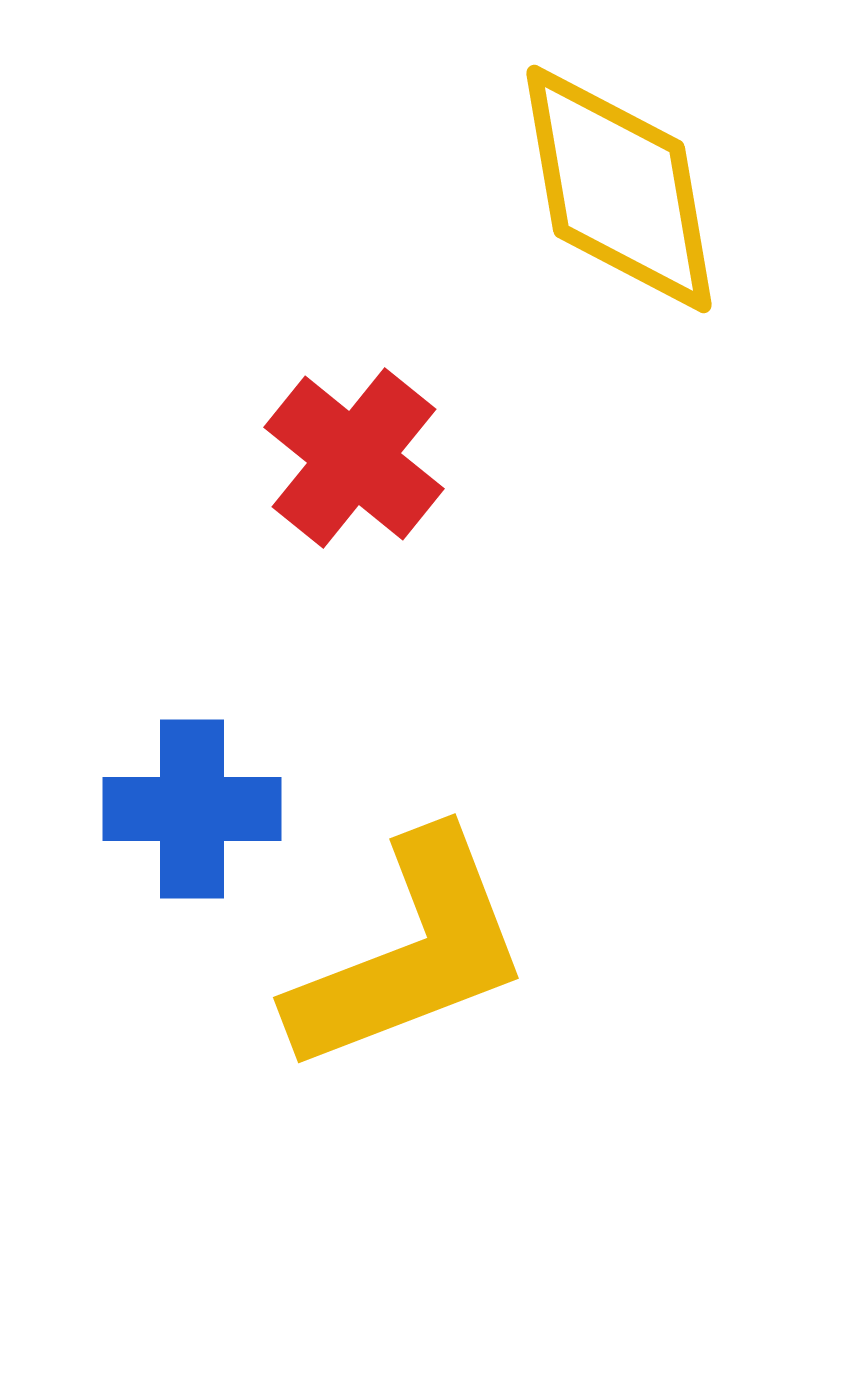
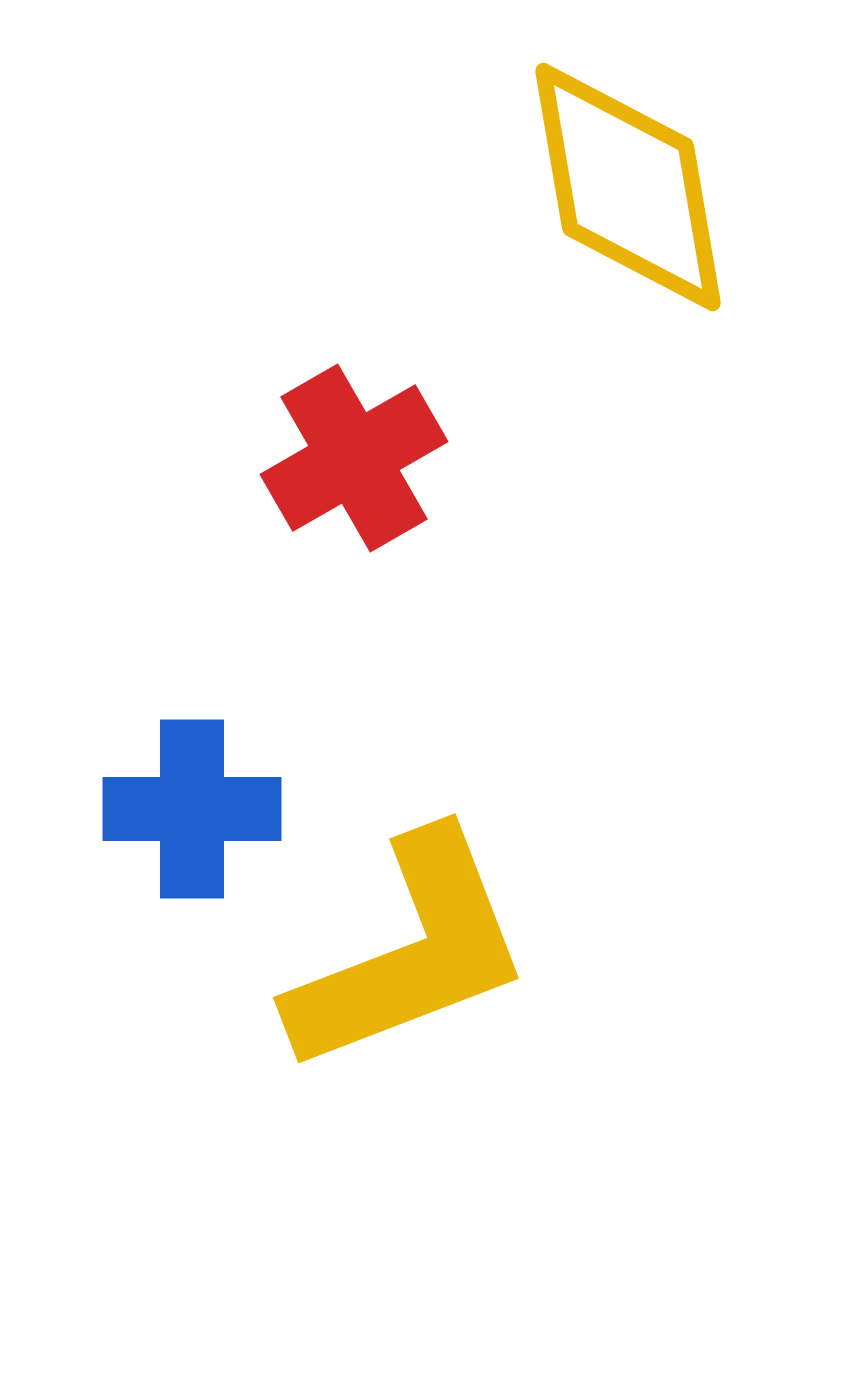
yellow diamond: moved 9 px right, 2 px up
red cross: rotated 21 degrees clockwise
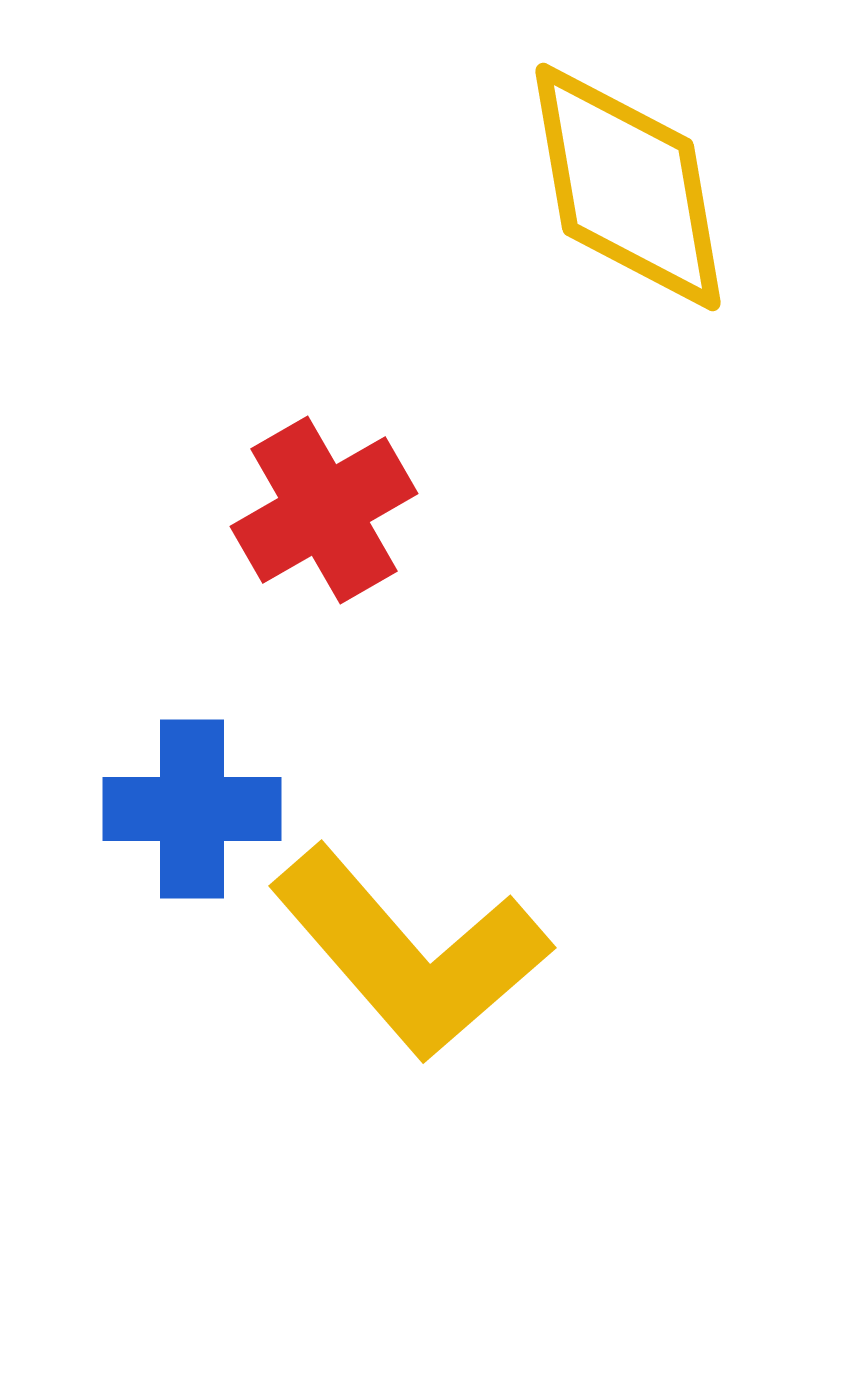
red cross: moved 30 px left, 52 px down
yellow L-shape: rotated 70 degrees clockwise
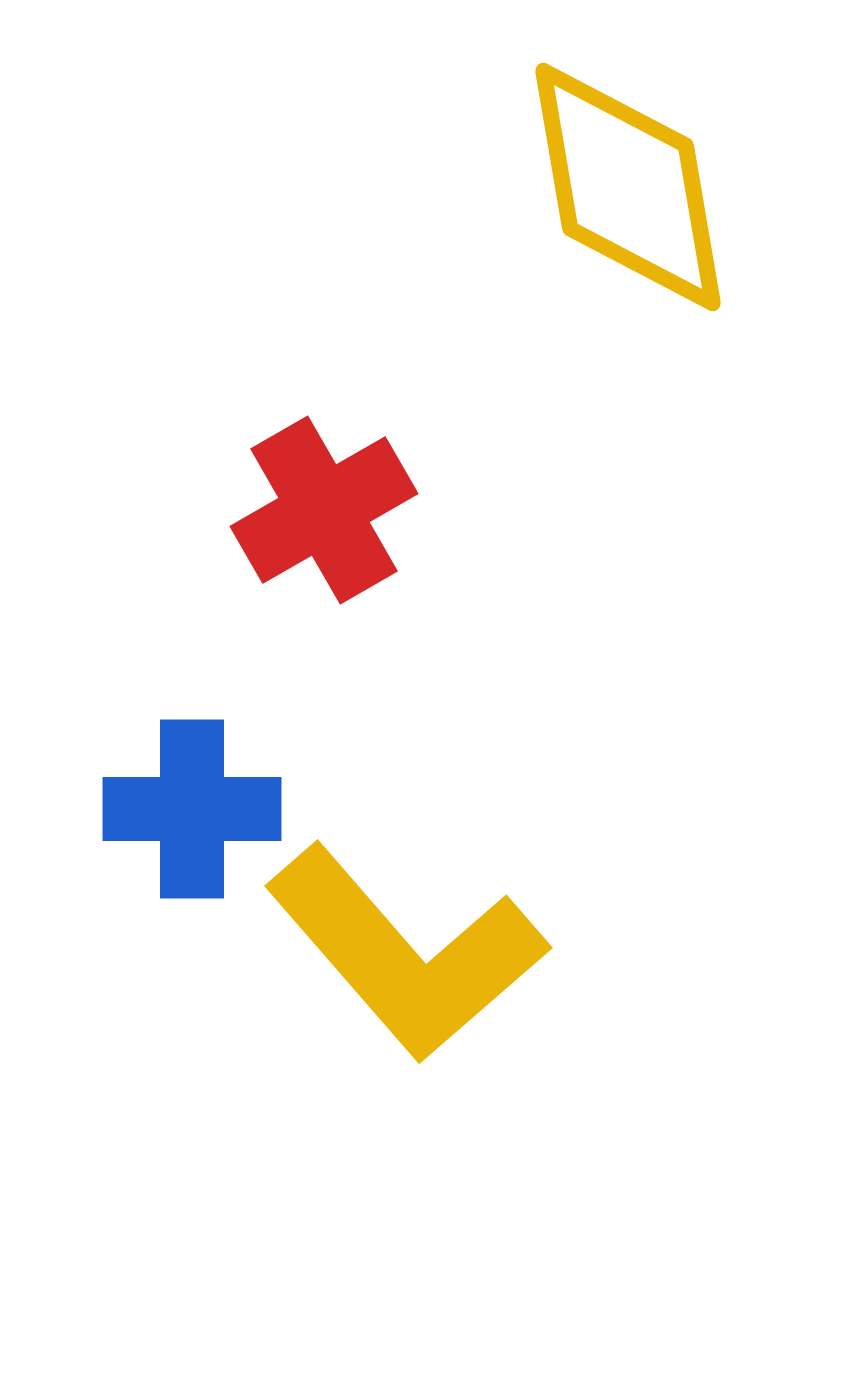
yellow L-shape: moved 4 px left
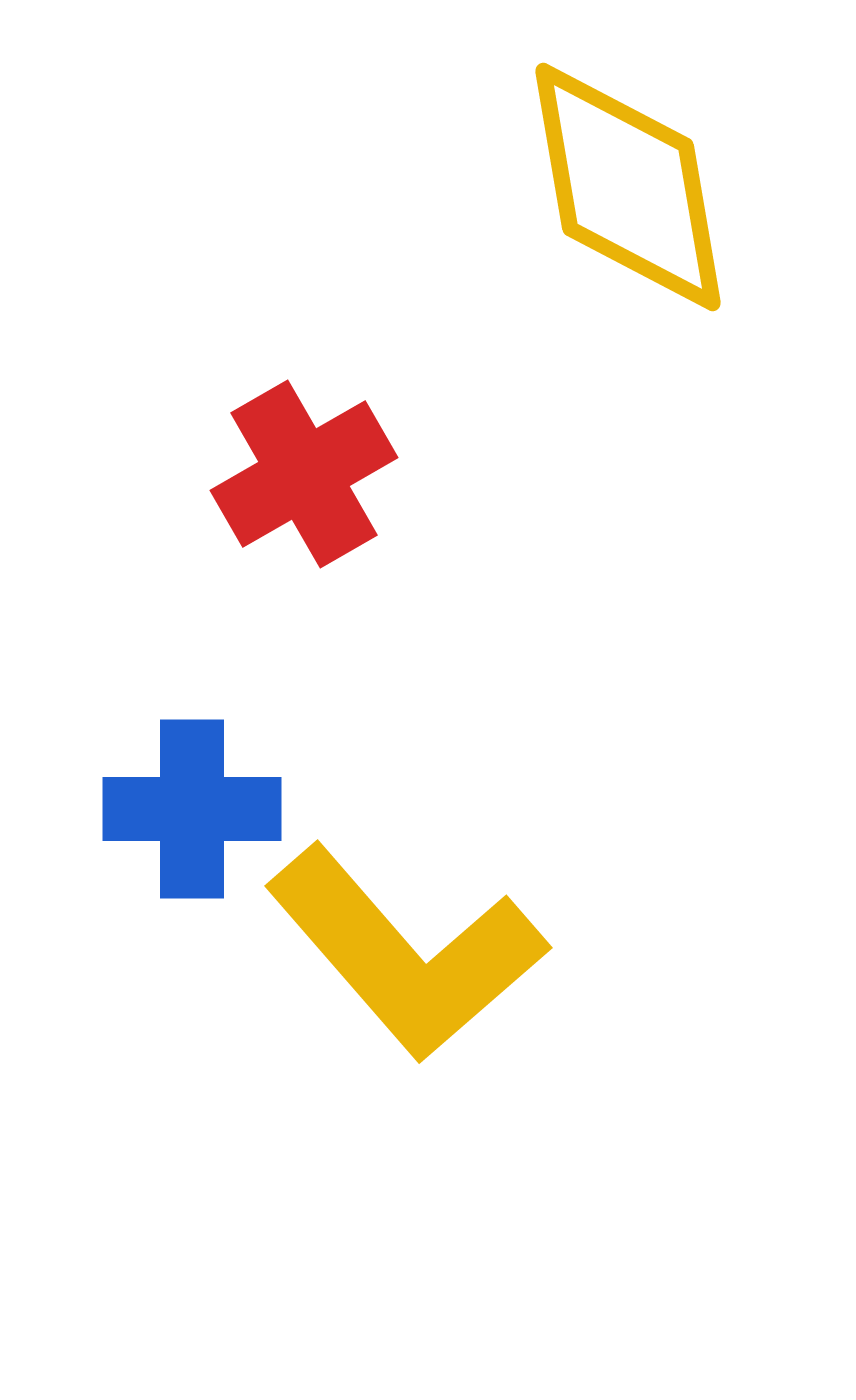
red cross: moved 20 px left, 36 px up
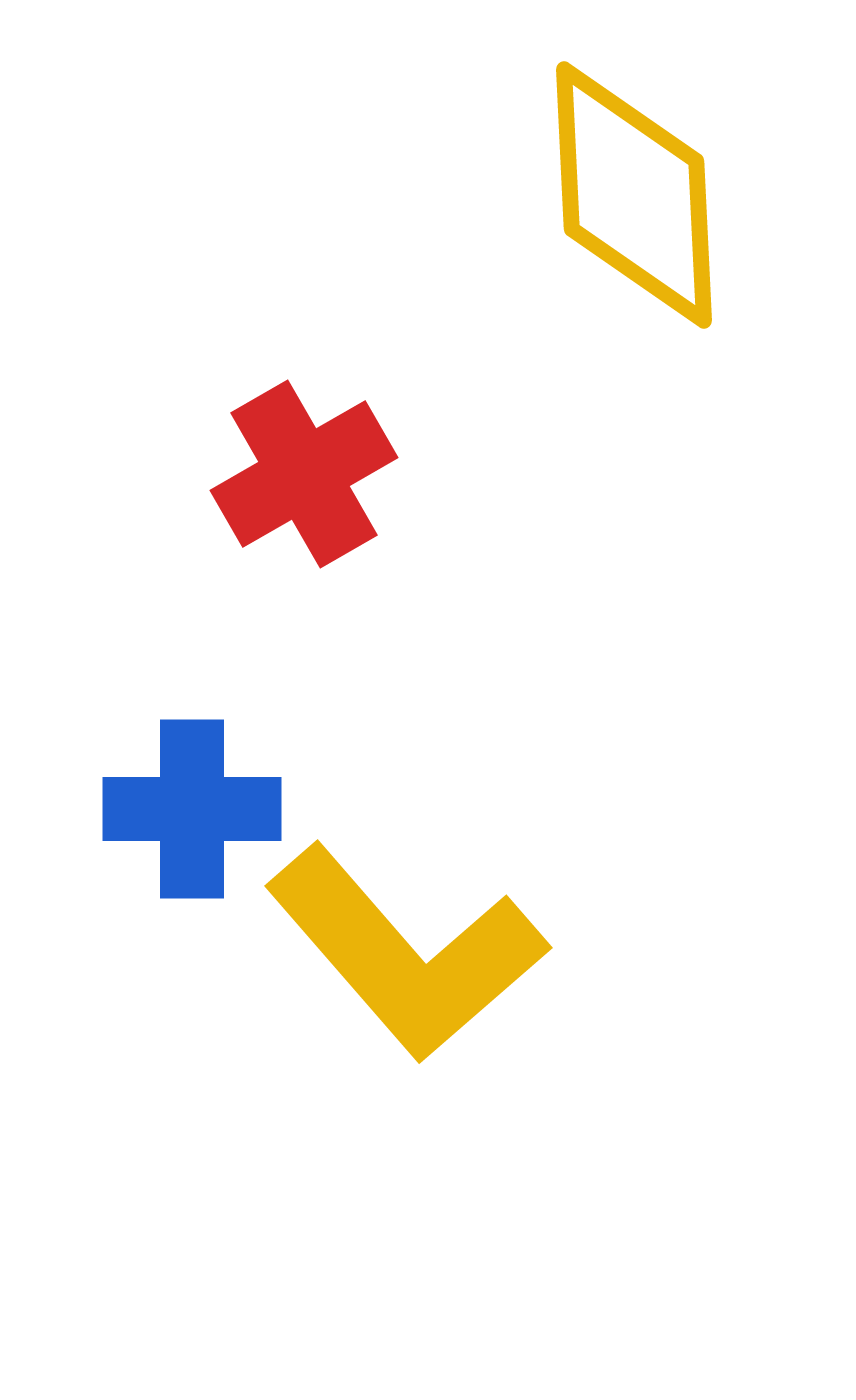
yellow diamond: moved 6 px right, 8 px down; rotated 7 degrees clockwise
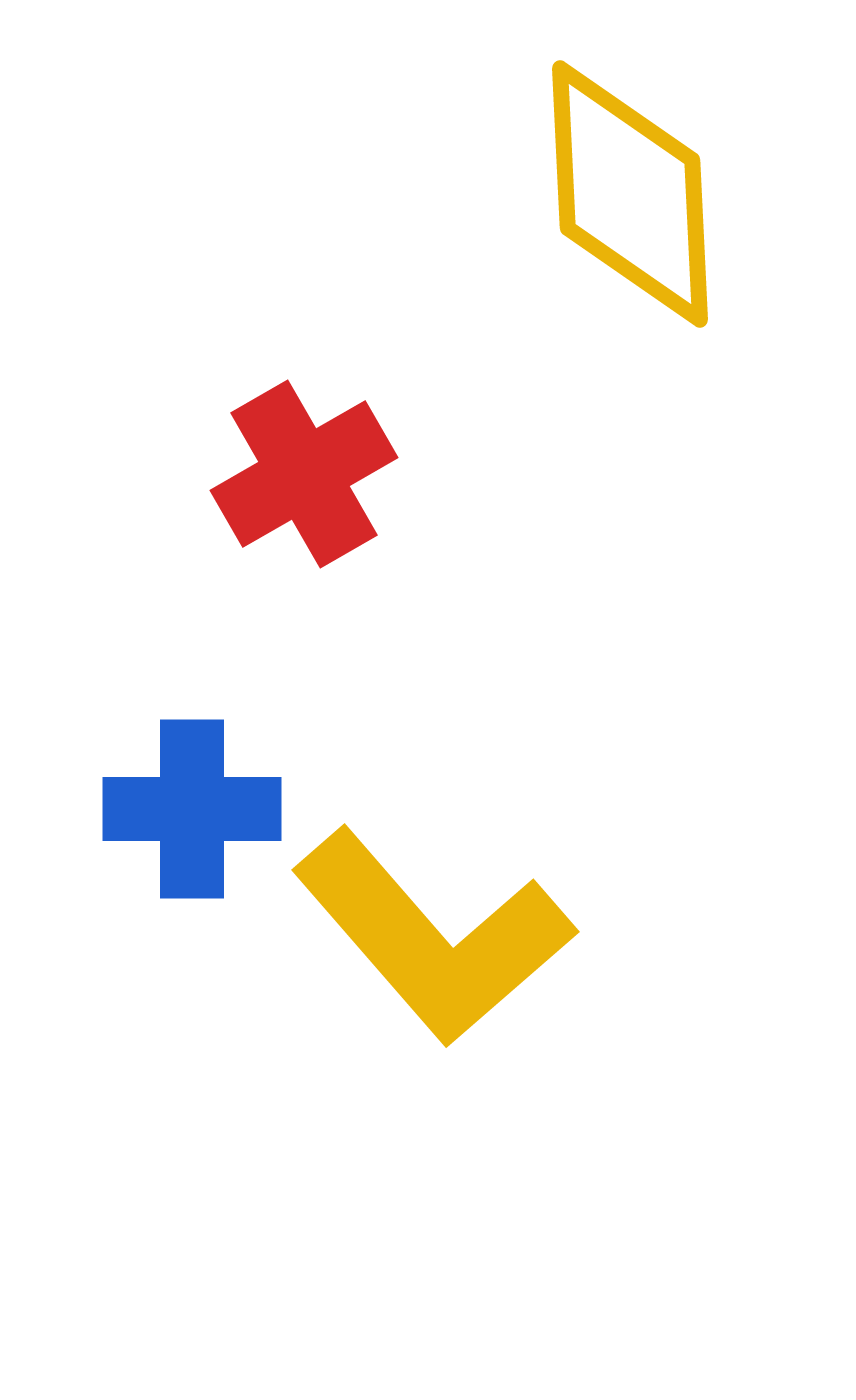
yellow diamond: moved 4 px left, 1 px up
yellow L-shape: moved 27 px right, 16 px up
